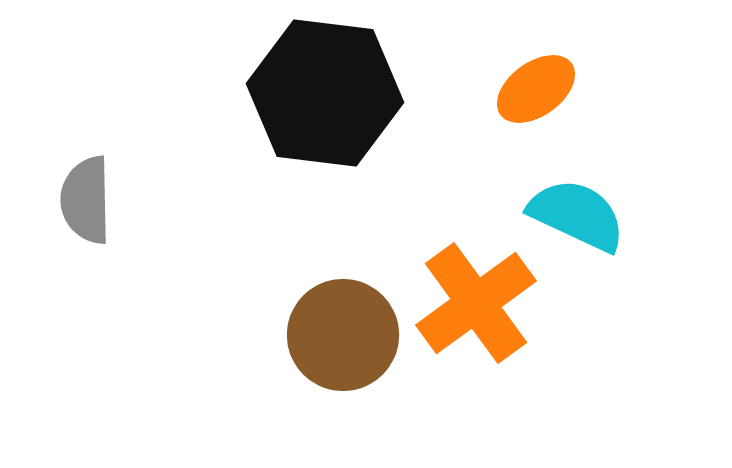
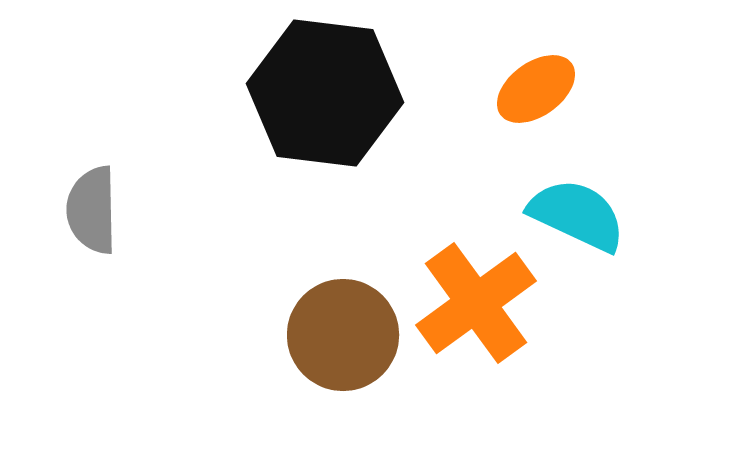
gray semicircle: moved 6 px right, 10 px down
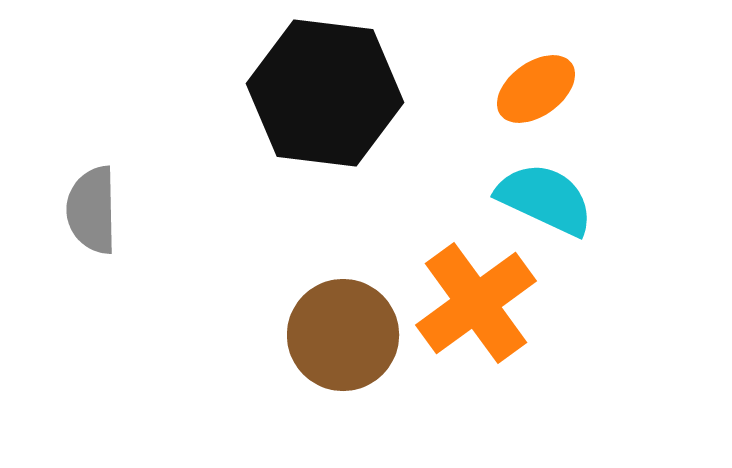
cyan semicircle: moved 32 px left, 16 px up
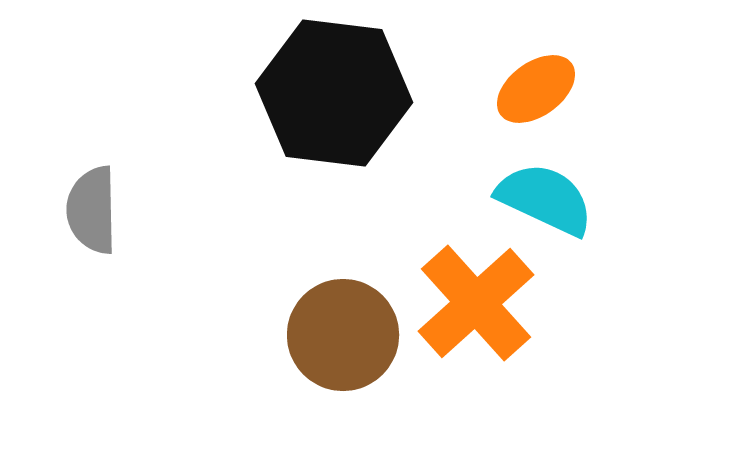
black hexagon: moved 9 px right
orange cross: rotated 6 degrees counterclockwise
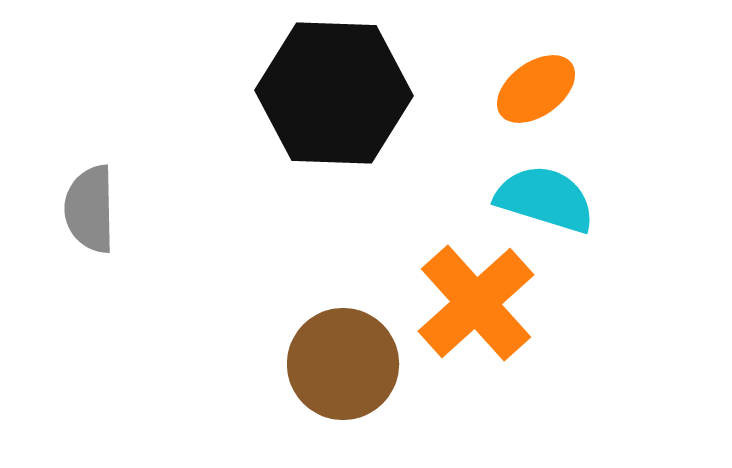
black hexagon: rotated 5 degrees counterclockwise
cyan semicircle: rotated 8 degrees counterclockwise
gray semicircle: moved 2 px left, 1 px up
brown circle: moved 29 px down
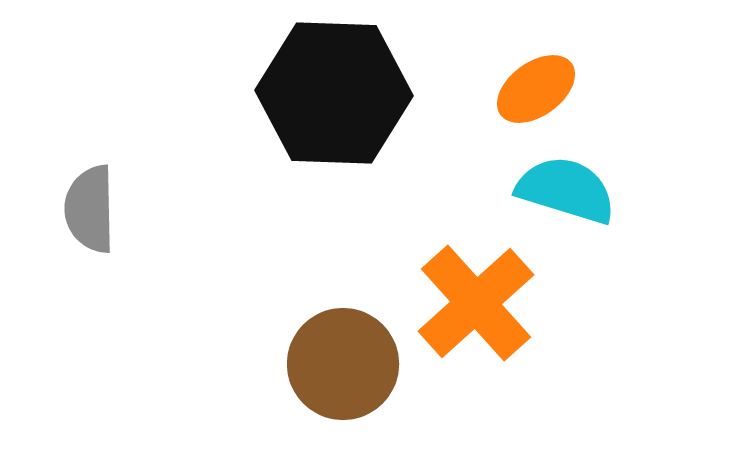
cyan semicircle: moved 21 px right, 9 px up
